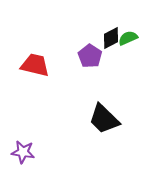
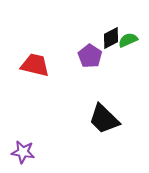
green semicircle: moved 2 px down
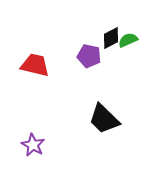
purple pentagon: moved 1 px left; rotated 20 degrees counterclockwise
purple star: moved 10 px right, 7 px up; rotated 20 degrees clockwise
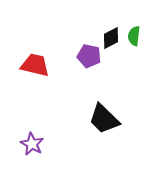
green semicircle: moved 6 px right, 4 px up; rotated 60 degrees counterclockwise
purple star: moved 1 px left, 1 px up
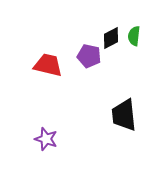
red trapezoid: moved 13 px right
black trapezoid: moved 20 px right, 4 px up; rotated 40 degrees clockwise
purple star: moved 14 px right, 5 px up; rotated 10 degrees counterclockwise
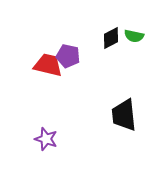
green semicircle: rotated 84 degrees counterclockwise
purple pentagon: moved 21 px left
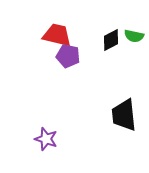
black diamond: moved 2 px down
red trapezoid: moved 9 px right, 30 px up
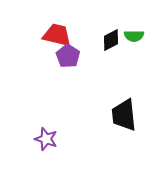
green semicircle: rotated 12 degrees counterclockwise
purple pentagon: rotated 20 degrees clockwise
